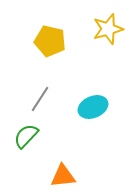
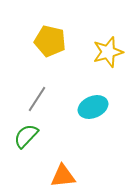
yellow star: moved 23 px down
gray line: moved 3 px left
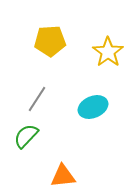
yellow pentagon: rotated 16 degrees counterclockwise
yellow star: rotated 20 degrees counterclockwise
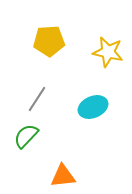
yellow pentagon: moved 1 px left
yellow star: rotated 24 degrees counterclockwise
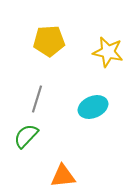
gray line: rotated 16 degrees counterclockwise
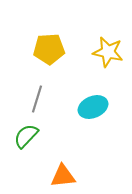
yellow pentagon: moved 8 px down
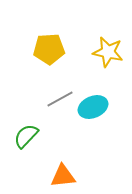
gray line: moved 23 px right; rotated 44 degrees clockwise
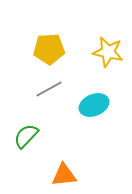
gray line: moved 11 px left, 10 px up
cyan ellipse: moved 1 px right, 2 px up
orange triangle: moved 1 px right, 1 px up
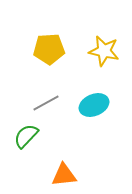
yellow star: moved 4 px left, 1 px up
gray line: moved 3 px left, 14 px down
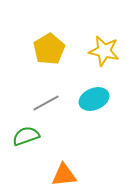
yellow pentagon: rotated 28 degrees counterclockwise
cyan ellipse: moved 6 px up
green semicircle: rotated 28 degrees clockwise
